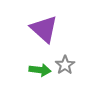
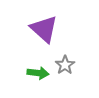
green arrow: moved 2 px left, 3 px down
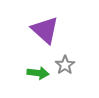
purple triangle: moved 1 px right, 1 px down
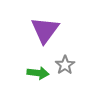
purple triangle: rotated 24 degrees clockwise
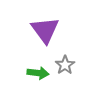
purple triangle: rotated 12 degrees counterclockwise
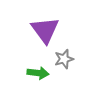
gray star: moved 1 px left, 6 px up; rotated 18 degrees clockwise
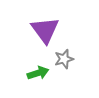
green arrow: rotated 25 degrees counterclockwise
